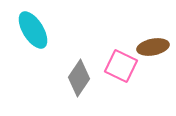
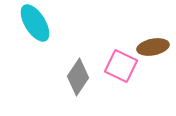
cyan ellipse: moved 2 px right, 7 px up
gray diamond: moved 1 px left, 1 px up
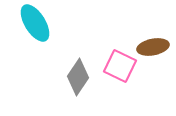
pink square: moved 1 px left
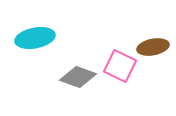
cyan ellipse: moved 15 px down; rotated 69 degrees counterclockwise
gray diamond: rotated 75 degrees clockwise
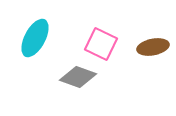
cyan ellipse: rotated 51 degrees counterclockwise
pink square: moved 19 px left, 22 px up
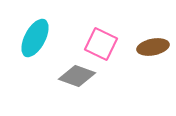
gray diamond: moved 1 px left, 1 px up
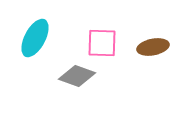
pink square: moved 1 px right, 1 px up; rotated 24 degrees counterclockwise
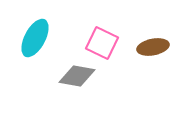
pink square: rotated 24 degrees clockwise
gray diamond: rotated 9 degrees counterclockwise
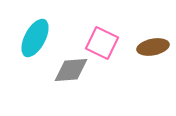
gray diamond: moved 6 px left, 6 px up; rotated 15 degrees counterclockwise
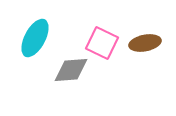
brown ellipse: moved 8 px left, 4 px up
